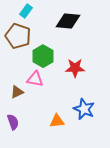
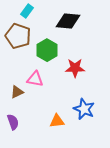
cyan rectangle: moved 1 px right
green hexagon: moved 4 px right, 6 px up
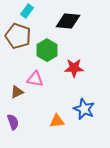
red star: moved 1 px left
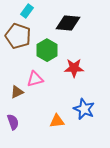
black diamond: moved 2 px down
pink triangle: rotated 24 degrees counterclockwise
